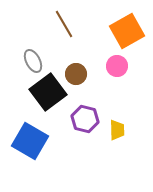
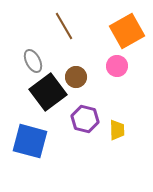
brown line: moved 2 px down
brown circle: moved 3 px down
blue square: rotated 15 degrees counterclockwise
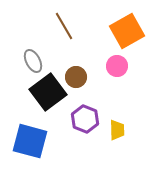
purple hexagon: rotated 8 degrees clockwise
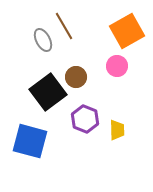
gray ellipse: moved 10 px right, 21 px up
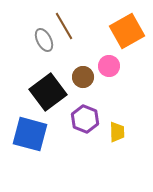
gray ellipse: moved 1 px right
pink circle: moved 8 px left
brown circle: moved 7 px right
yellow trapezoid: moved 2 px down
blue square: moved 7 px up
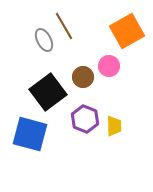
yellow trapezoid: moved 3 px left, 6 px up
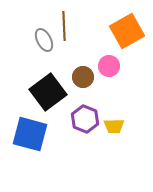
brown line: rotated 28 degrees clockwise
yellow trapezoid: rotated 90 degrees clockwise
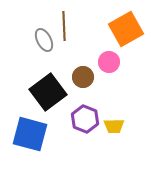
orange square: moved 1 px left, 2 px up
pink circle: moved 4 px up
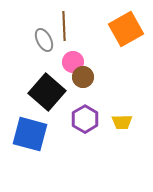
pink circle: moved 36 px left
black square: moved 1 px left; rotated 12 degrees counterclockwise
purple hexagon: rotated 8 degrees clockwise
yellow trapezoid: moved 8 px right, 4 px up
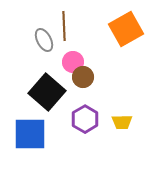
blue square: rotated 15 degrees counterclockwise
